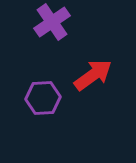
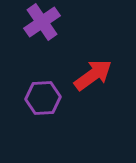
purple cross: moved 10 px left
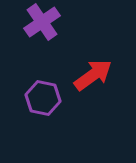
purple hexagon: rotated 16 degrees clockwise
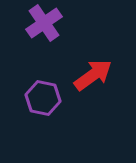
purple cross: moved 2 px right, 1 px down
